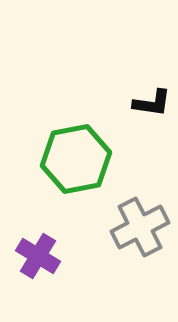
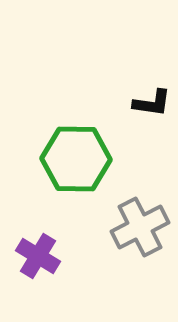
green hexagon: rotated 12 degrees clockwise
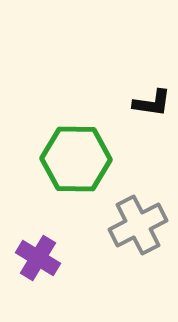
gray cross: moved 2 px left, 2 px up
purple cross: moved 2 px down
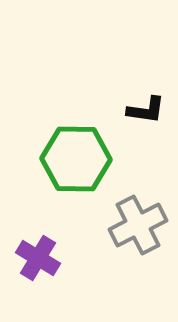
black L-shape: moved 6 px left, 7 px down
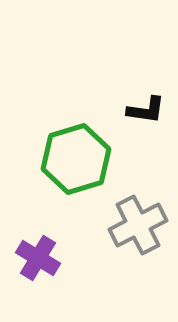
green hexagon: rotated 18 degrees counterclockwise
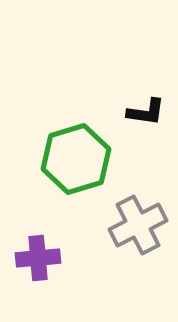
black L-shape: moved 2 px down
purple cross: rotated 36 degrees counterclockwise
